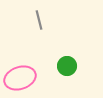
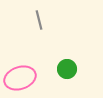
green circle: moved 3 px down
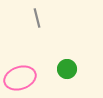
gray line: moved 2 px left, 2 px up
